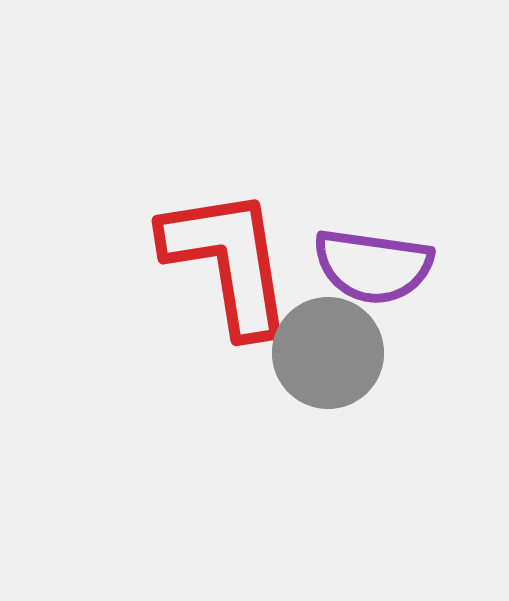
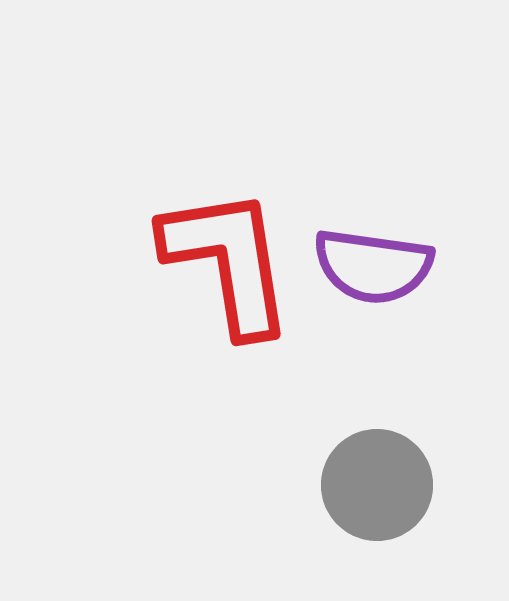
gray circle: moved 49 px right, 132 px down
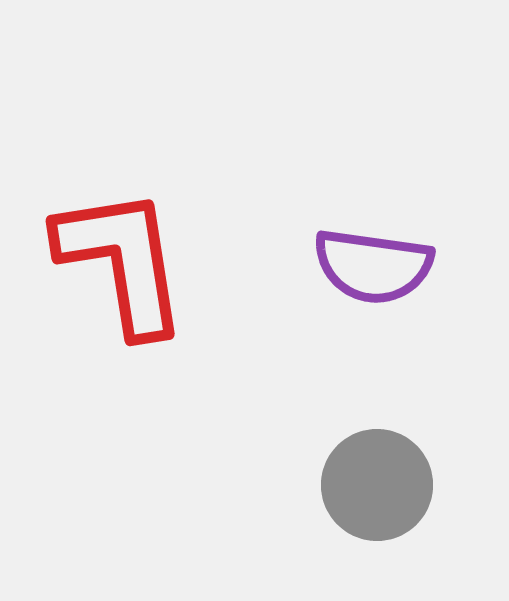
red L-shape: moved 106 px left
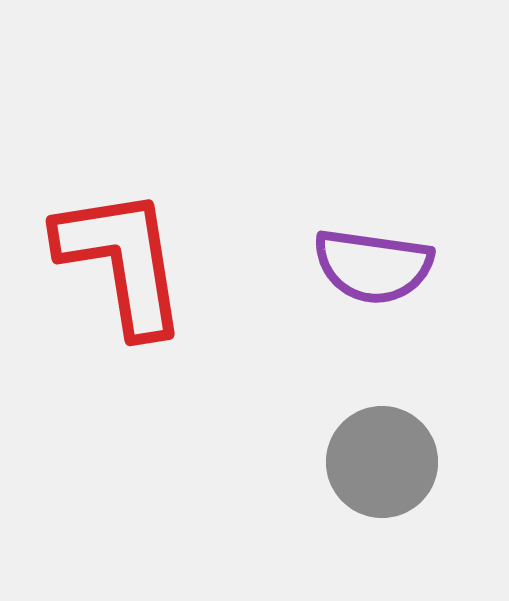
gray circle: moved 5 px right, 23 px up
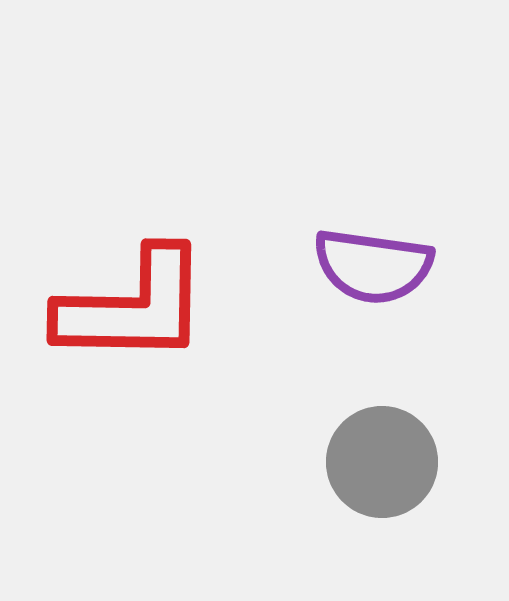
red L-shape: moved 11 px right, 46 px down; rotated 100 degrees clockwise
